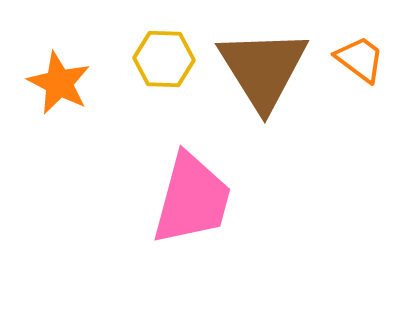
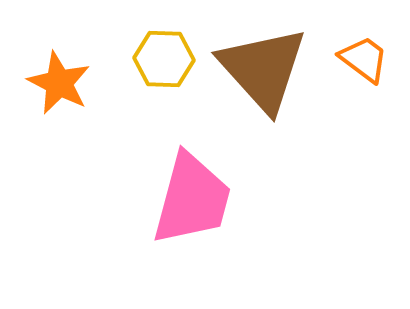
orange trapezoid: moved 4 px right
brown triangle: rotated 10 degrees counterclockwise
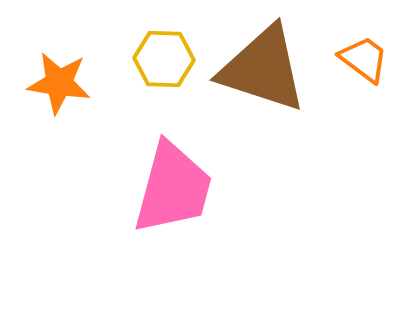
brown triangle: rotated 30 degrees counterclockwise
orange star: rotated 18 degrees counterclockwise
pink trapezoid: moved 19 px left, 11 px up
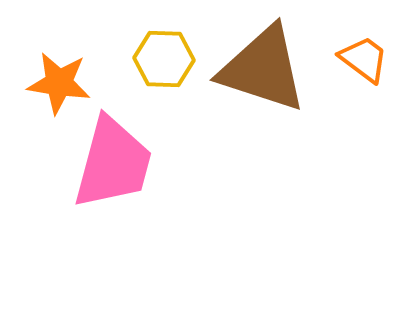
pink trapezoid: moved 60 px left, 25 px up
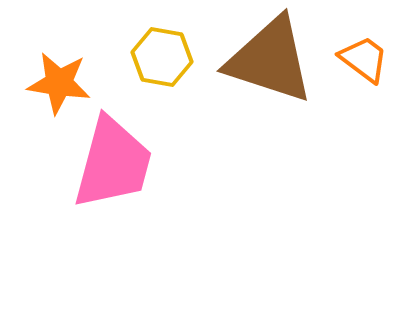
yellow hexagon: moved 2 px left, 2 px up; rotated 8 degrees clockwise
brown triangle: moved 7 px right, 9 px up
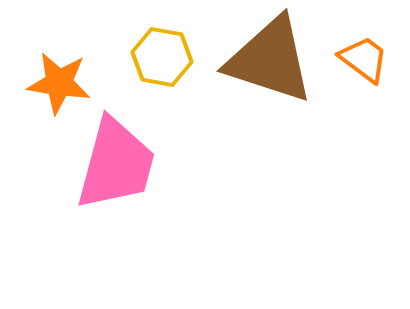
pink trapezoid: moved 3 px right, 1 px down
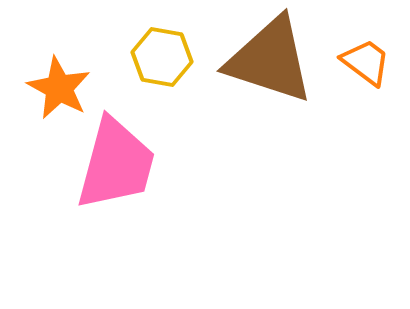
orange trapezoid: moved 2 px right, 3 px down
orange star: moved 5 px down; rotated 20 degrees clockwise
